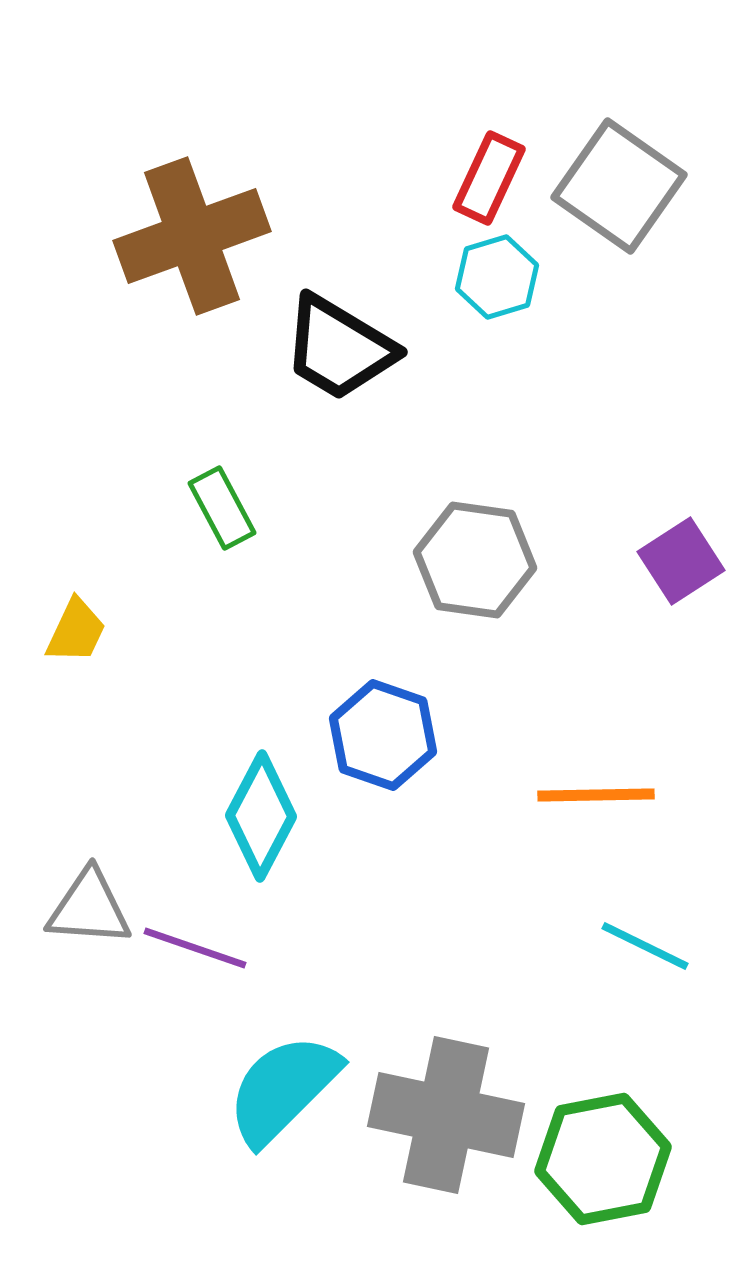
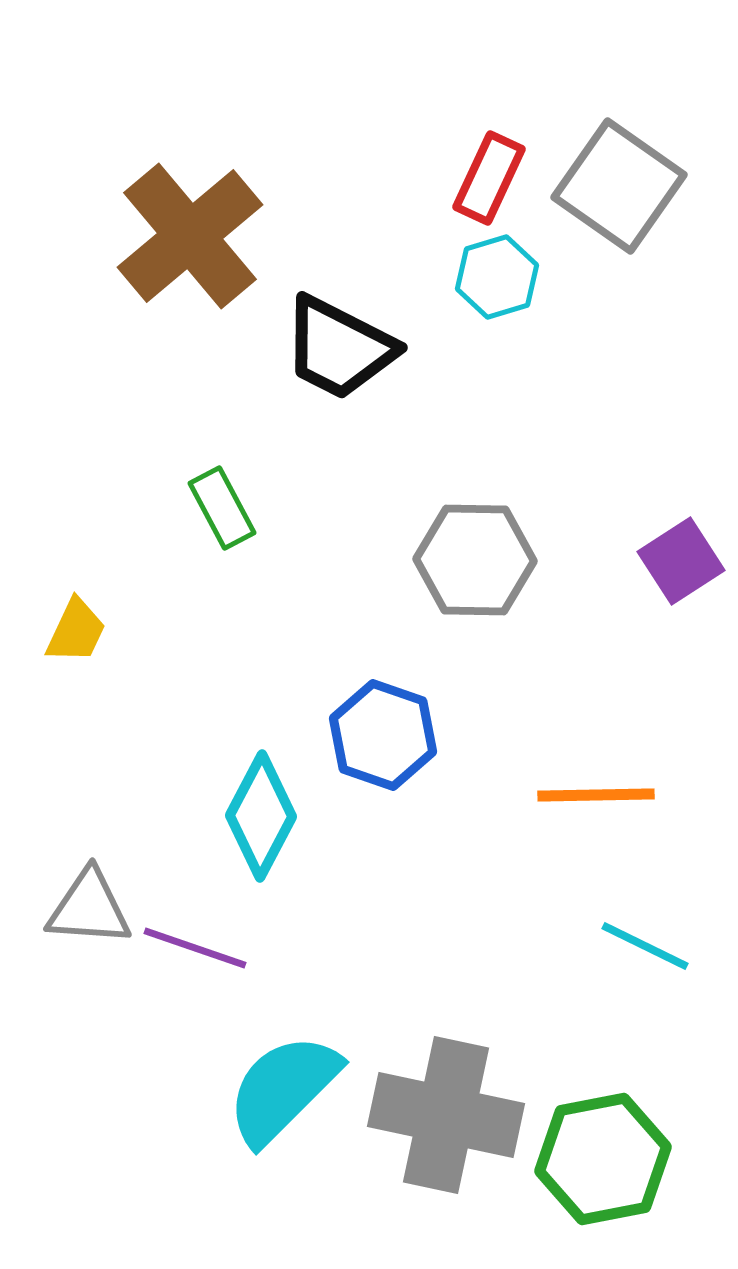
brown cross: moved 2 px left; rotated 20 degrees counterclockwise
black trapezoid: rotated 4 degrees counterclockwise
gray hexagon: rotated 7 degrees counterclockwise
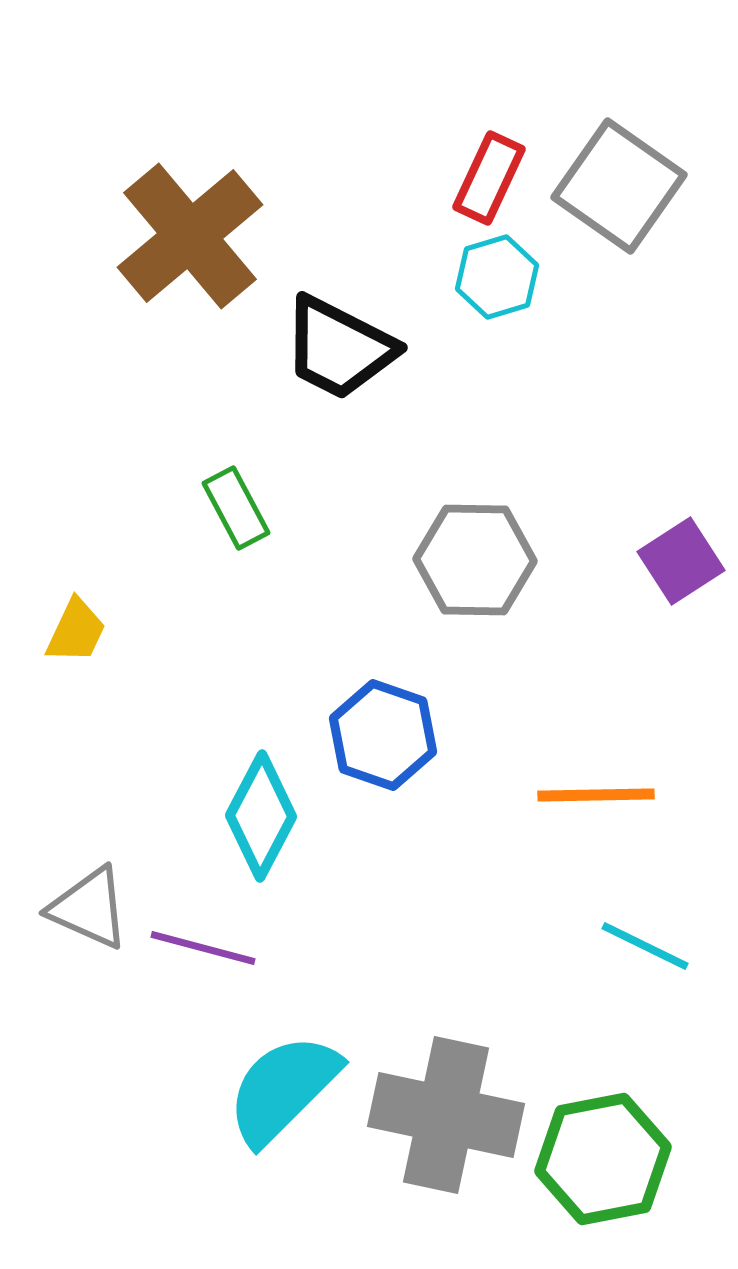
green rectangle: moved 14 px right
gray triangle: rotated 20 degrees clockwise
purple line: moved 8 px right; rotated 4 degrees counterclockwise
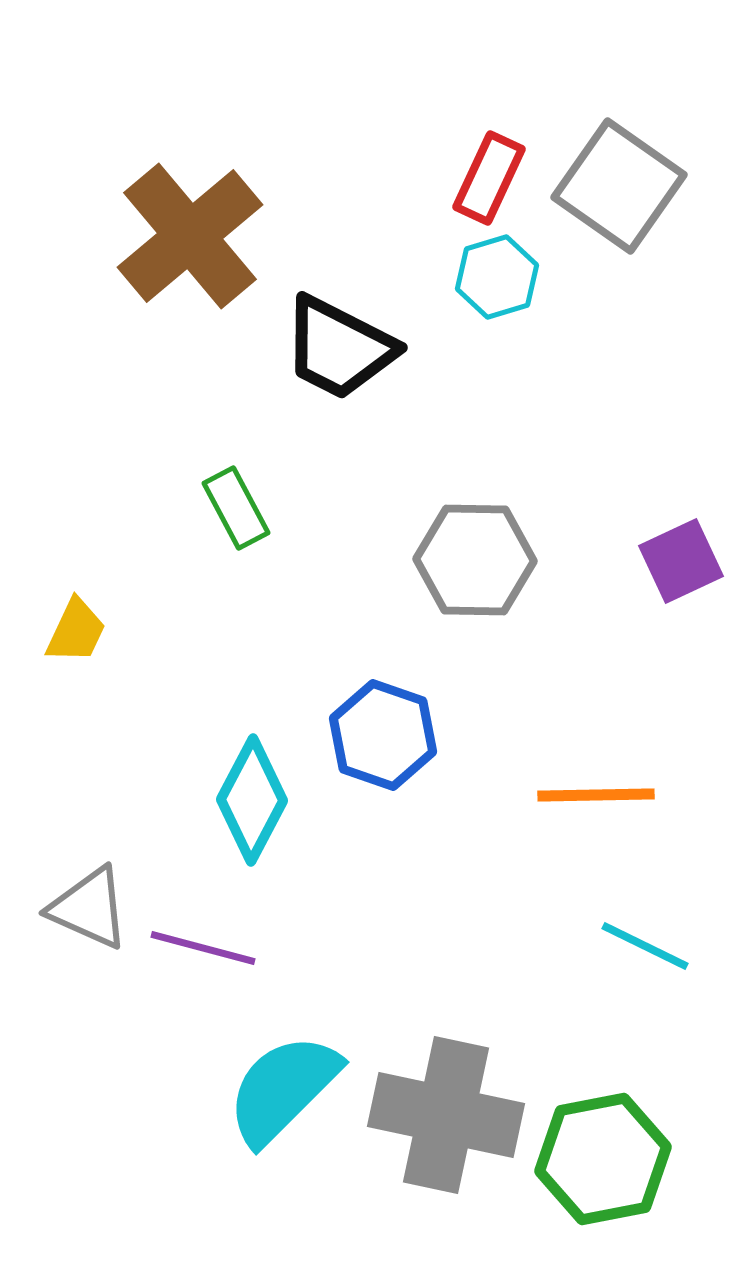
purple square: rotated 8 degrees clockwise
cyan diamond: moved 9 px left, 16 px up
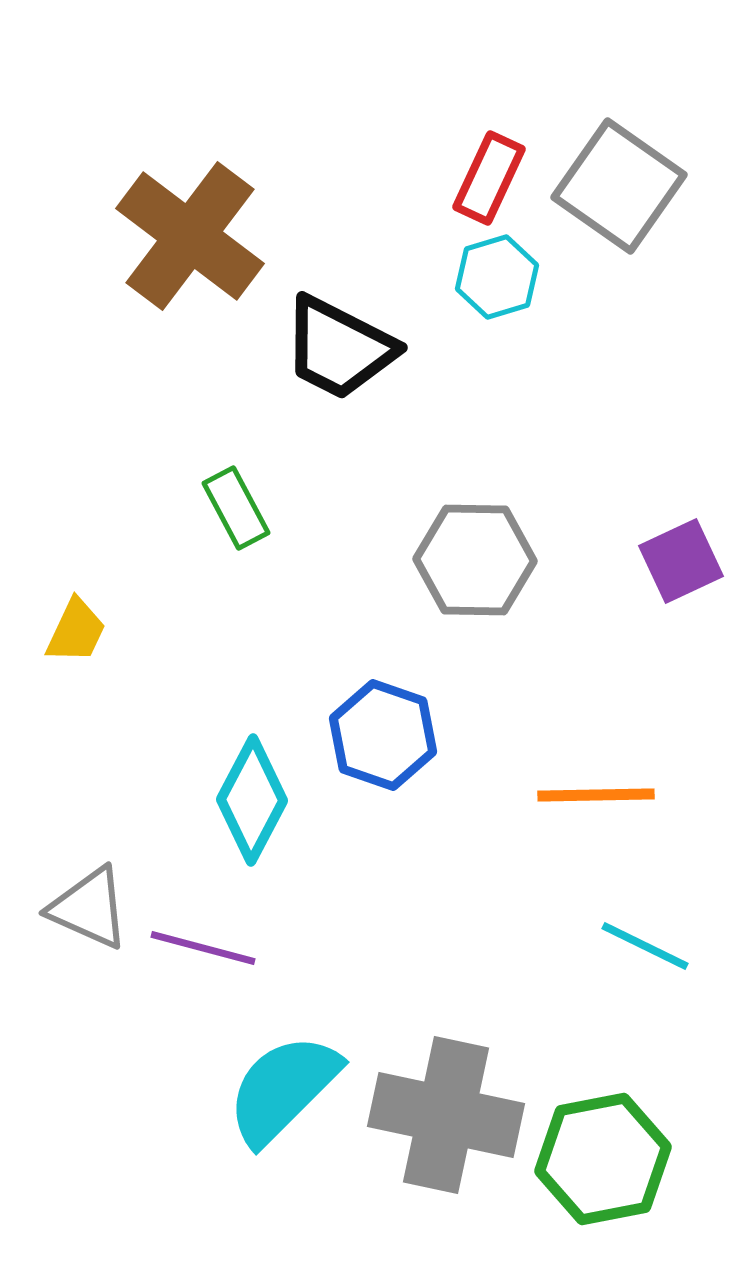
brown cross: rotated 13 degrees counterclockwise
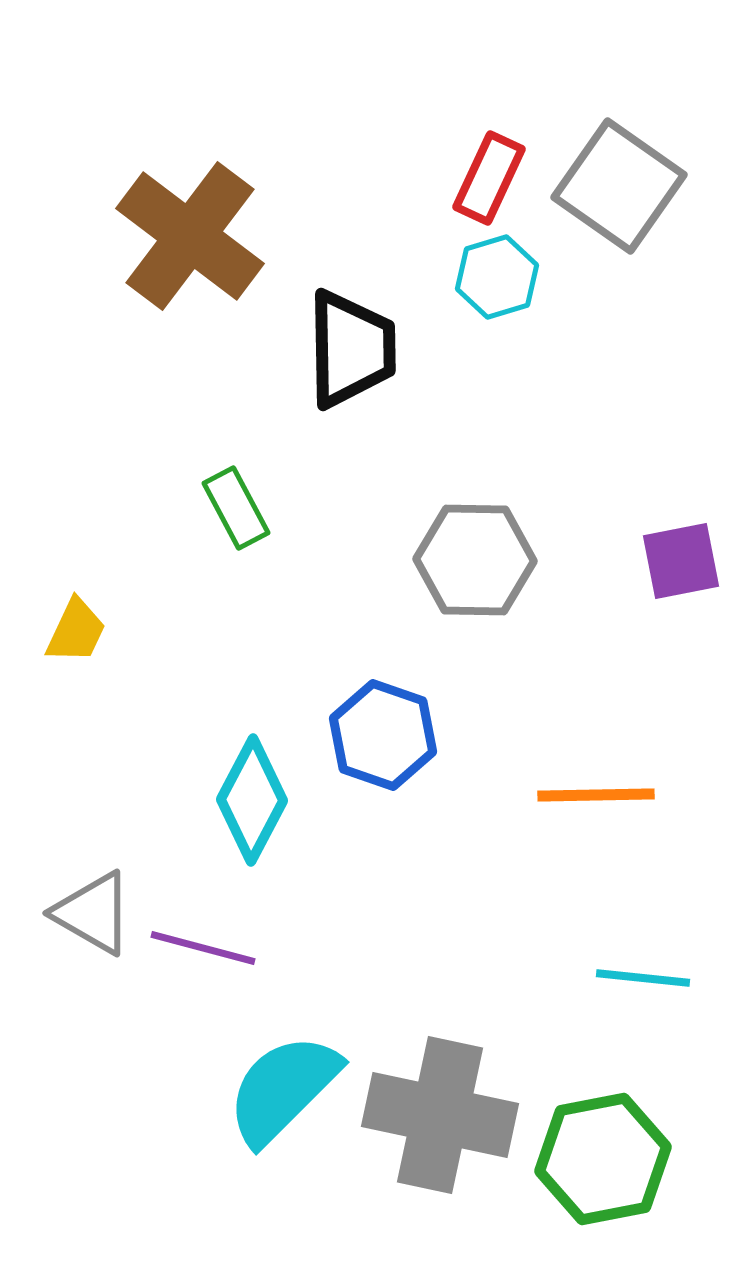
black trapezoid: moved 12 px right, 1 px down; rotated 118 degrees counterclockwise
purple square: rotated 14 degrees clockwise
gray triangle: moved 4 px right, 5 px down; rotated 6 degrees clockwise
cyan line: moved 2 px left, 32 px down; rotated 20 degrees counterclockwise
gray cross: moved 6 px left
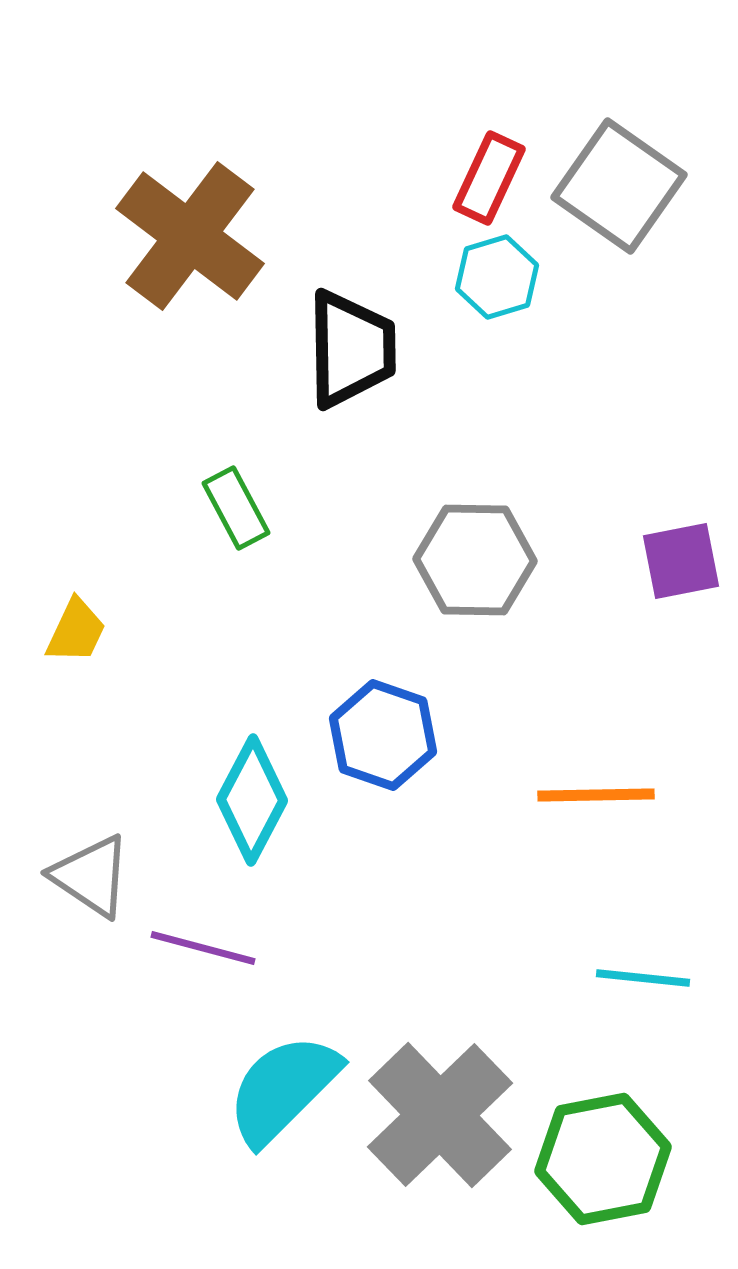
gray triangle: moved 2 px left, 37 px up; rotated 4 degrees clockwise
gray cross: rotated 34 degrees clockwise
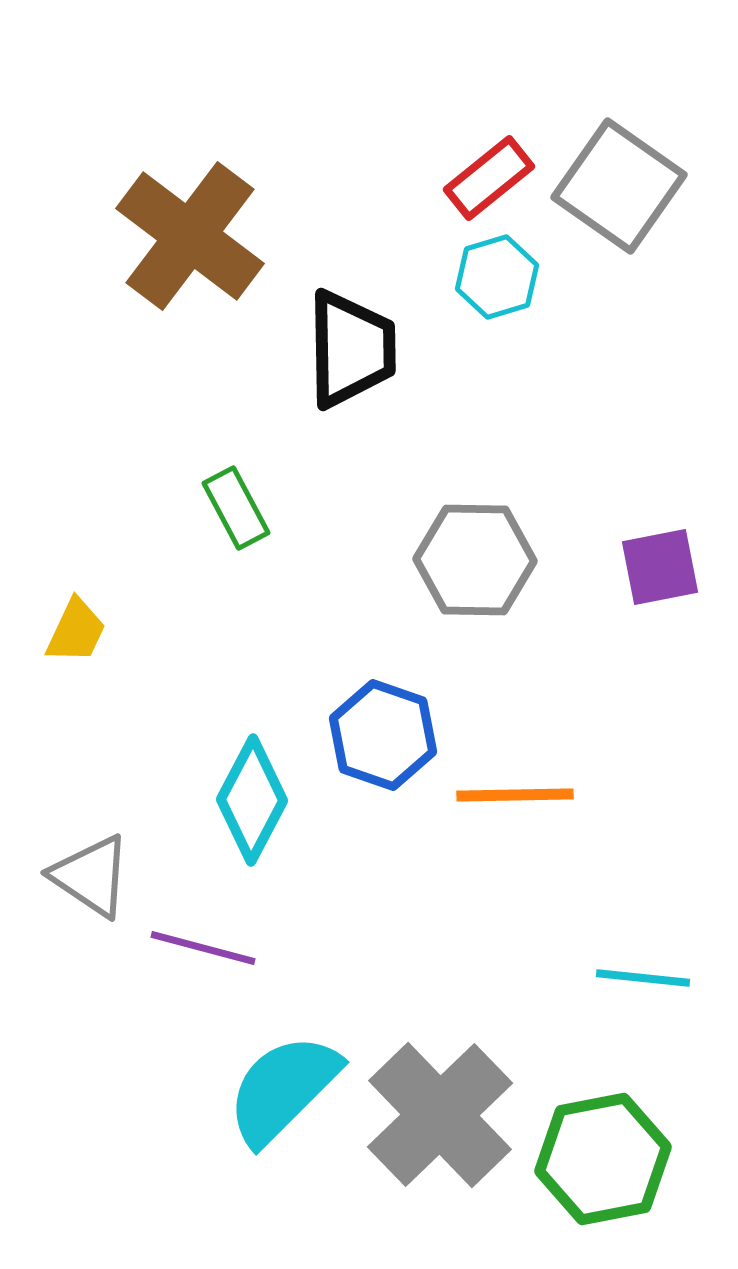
red rectangle: rotated 26 degrees clockwise
purple square: moved 21 px left, 6 px down
orange line: moved 81 px left
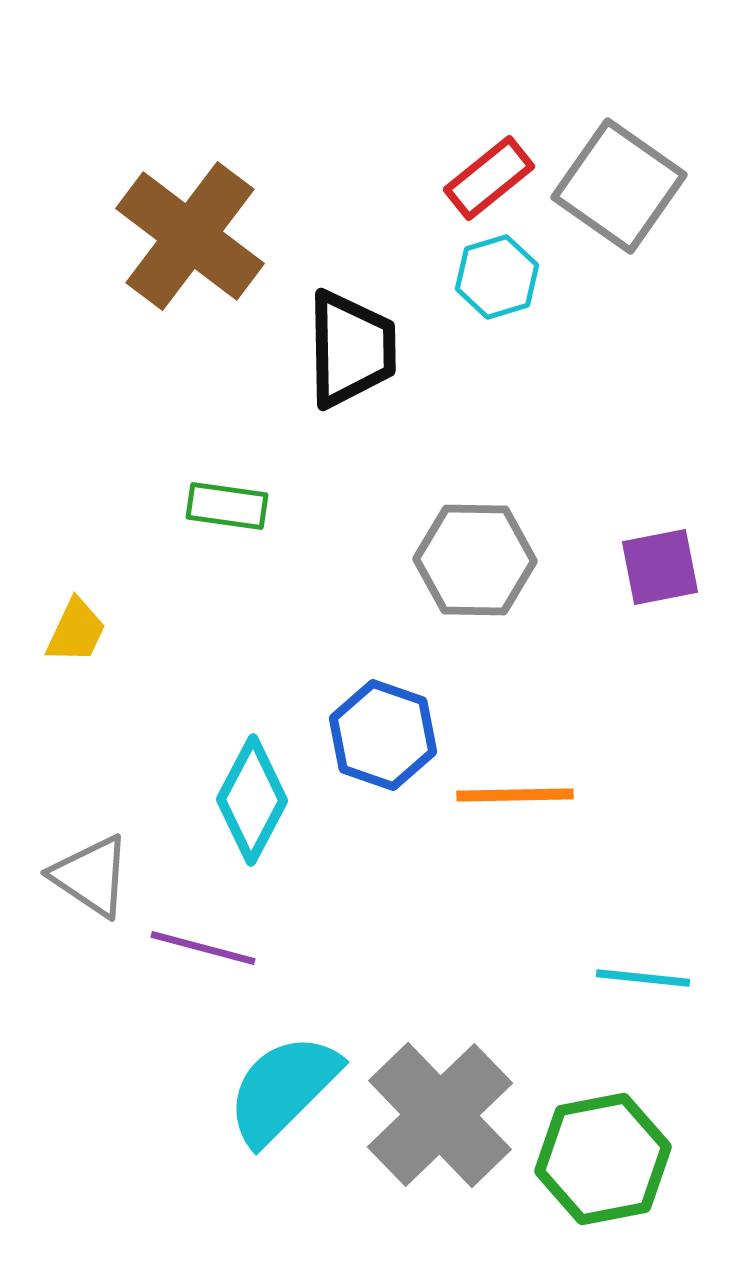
green rectangle: moved 9 px left, 2 px up; rotated 54 degrees counterclockwise
